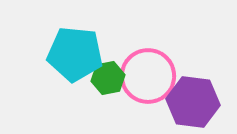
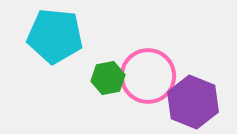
cyan pentagon: moved 20 px left, 18 px up
purple hexagon: rotated 15 degrees clockwise
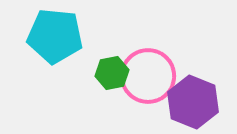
green hexagon: moved 4 px right, 5 px up
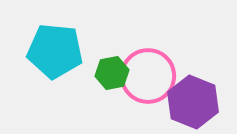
cyan pentagon: moved 15 px down
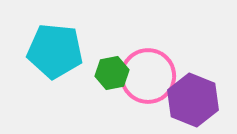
purple hexagon: moved 2 px up
